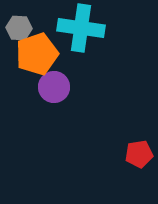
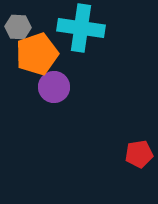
gray hexagon: moved 1 px left, 1 px up
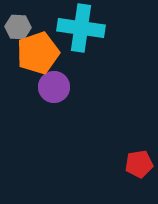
orange pentagon: moved 1 px right, 1 px up
red pentagon: moved 10 px down
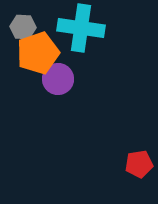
gray hexagon: moved 5 px right
purple circle: moved 4 px right, 8 px up
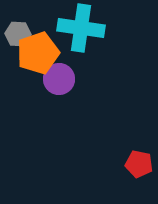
gray hexagon: moved 5 px left, 7 px down
purple circle: moved 1 px right
red pentagon: rotated 20 degrees clockwise
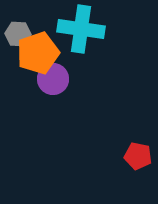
cyan cross: moved 1 px down
purple circle: moved 6 px left
red pentagon: moved 1 px left, 8 px up
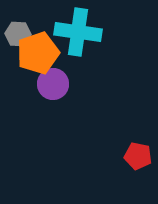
cyan cross: moved 3 px left, 3 px down
purple circle: moved 5 px down
